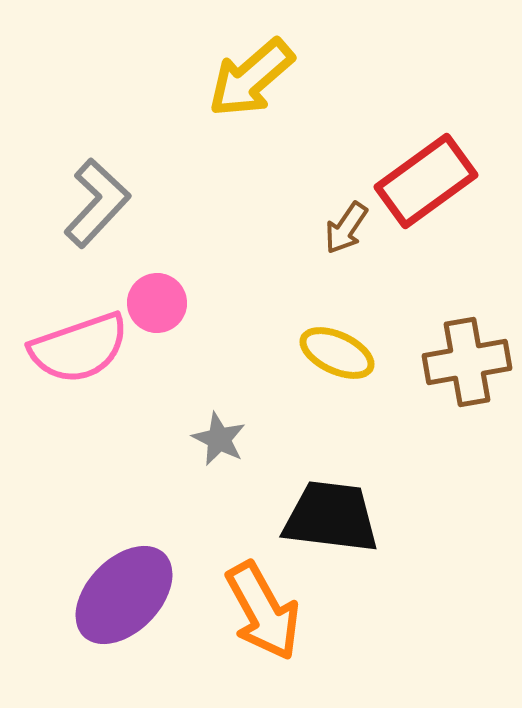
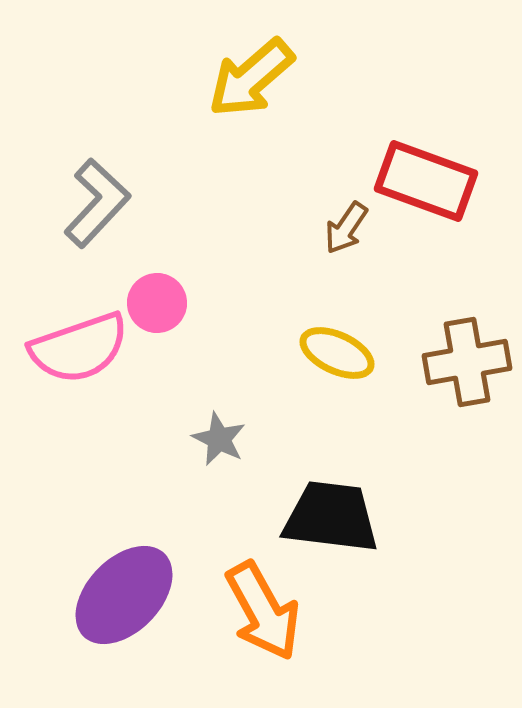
red rectangle: rotated 56 degrees clockwise
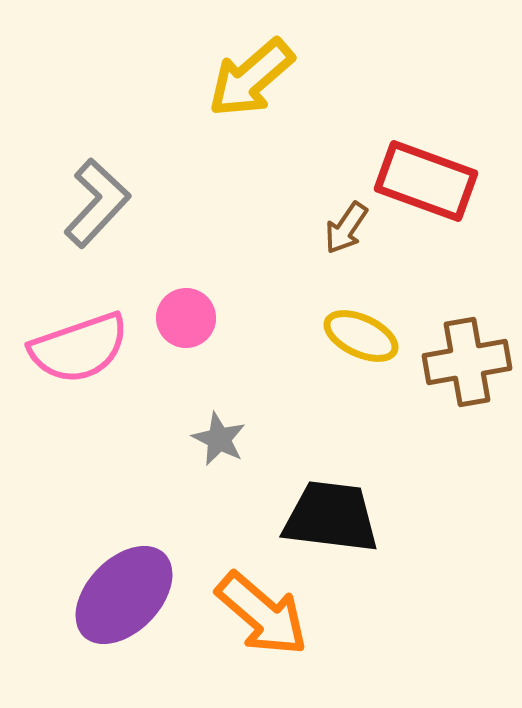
pink circle: moved 29 px right, 15 px down
yellow ellipse: moved 24 px right, 17 px up
orange arrow: moved 1 px left, 3 px down; rotated 20 degrees counterclockwise
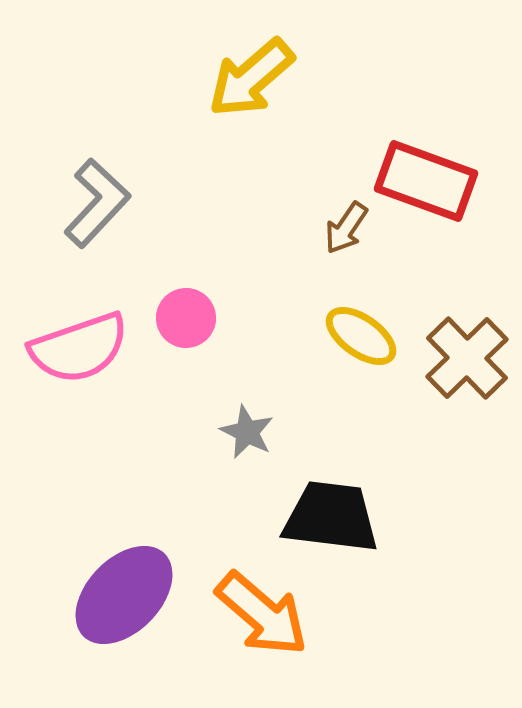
yellow ellipse: rotated 10 degrees clockwise
brown cross: moved 4 px up; rotated 34 degrees counterclockwise
gray star: moved 28 px right, 7 px up
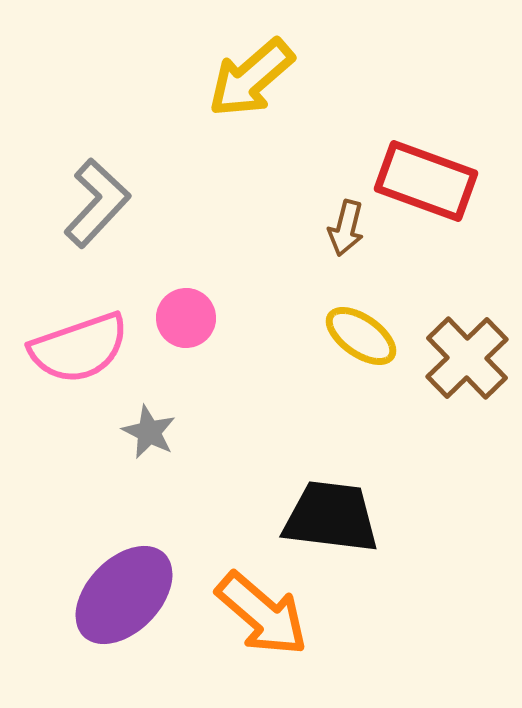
brown arrow: rotated 20 degrees counterclockwise
gray star: moved 98 px left
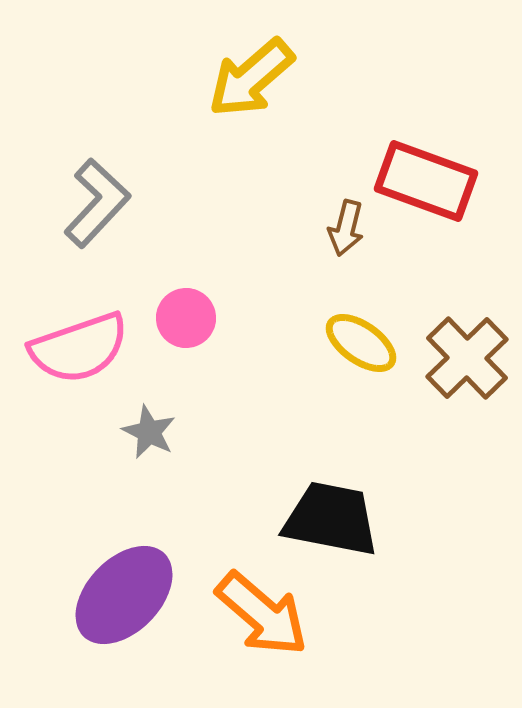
yellow ellipse: moved 7 px down
black trapezoid: moved 2 px down; rotated 4 degrees clockwise
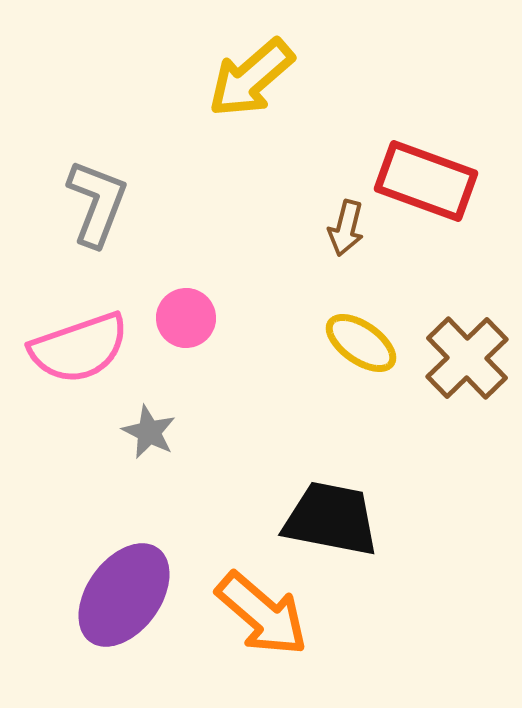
gray L-shape: rotated 22 degrees counterclockwise
purple ellipse: rotated 8 degrees counterclockwise
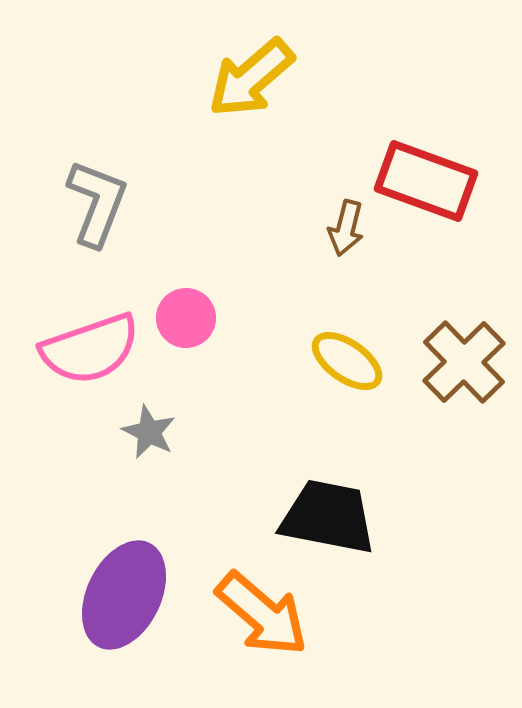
yellow ellipse: moved 14 px left, 18 px down
pink semicircle: moved 11 px right, 1 px down
brown cross: moved 3 px left, 4 px down
black trapezoid: moved 3 px left, 2 px up
purple ellipse: rotated 10 degrees counterclockwise
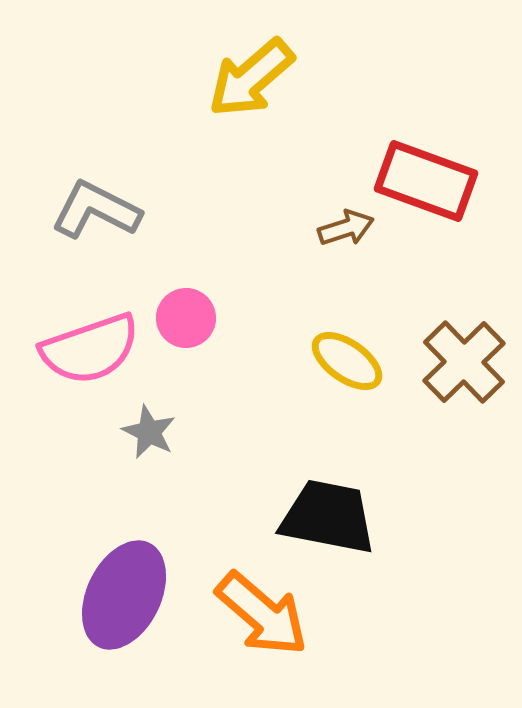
gray L-shape: moved 1 px left, 7 px down; rotated 84 degrees counterclockwise
brown arrow: rotated 122 degrees counterclockwise
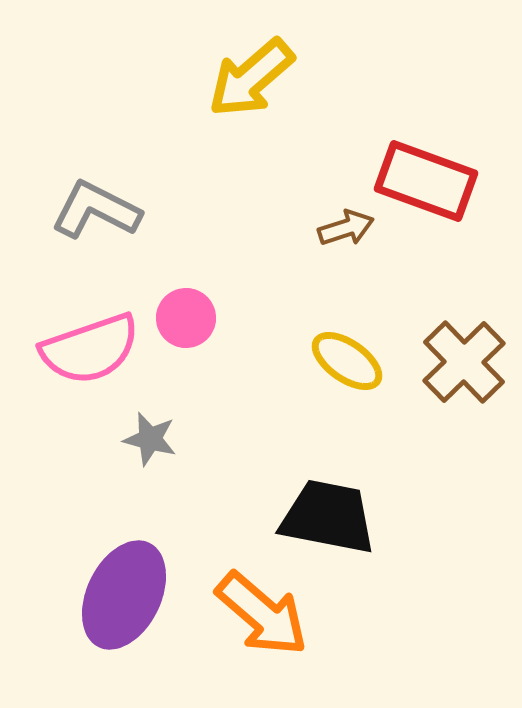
gray star: moved 1 px right, 7 px down; rotated 12 degrees counterclockwise
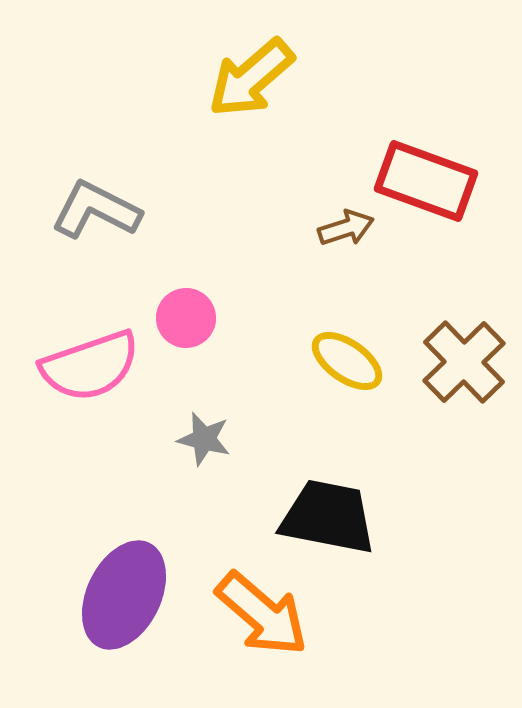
pink semicircle: moved 17 px down
gray star: moved 54 px right
